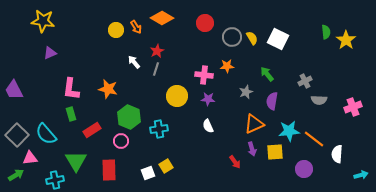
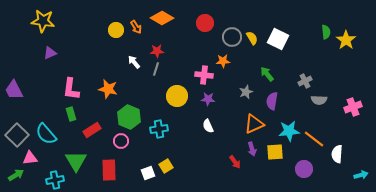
red star at (157, 51): rotated 24 degrees clockwise
orange star at (227, 66): moved 4 px left, 5 px up
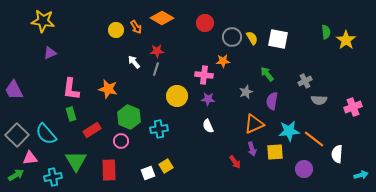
white square at (278, 39): rotated 15 degrees counterclockwise
cyan cross at (55, 180): moved 2 px left, 3 px up
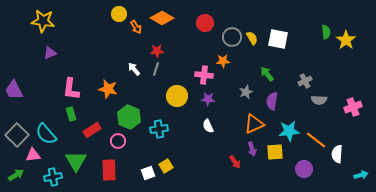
yellow circle at (116, 30): moved 3 px right, 16 px up
white arrow at (134, 62): moved 7 px down
orange line at (314, 139): moved 2 px right, 1 px down
pink circle at (121, 141): moved 3 px left
pink triangle at (30, 158): moved 3 px right, 3 px up
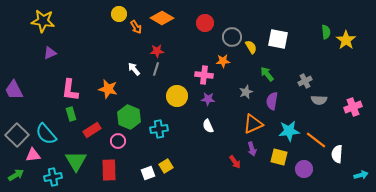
yellow semicircle at (252, 38): moved 1 px left, 9 px down
pink L-shape at (71, 89): moved 1 px left, 1 px down
orange triangle at (254, 124): moved 1 px left
yellow square at (275, 152): moved 4 px right, 5 px down; rotated 18 degrees clockwise
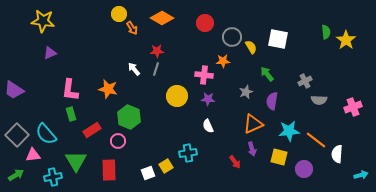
orange arrow at (136, 27): moved 4 px left, 1 px down
purple trapezoid at (14, 90): rotated 30 degrees counterclockwise
cyan cross at (159, 129): moved 29 px right, 24 px down
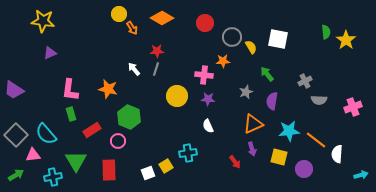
gray square at (17, 135): moved 1 px left
